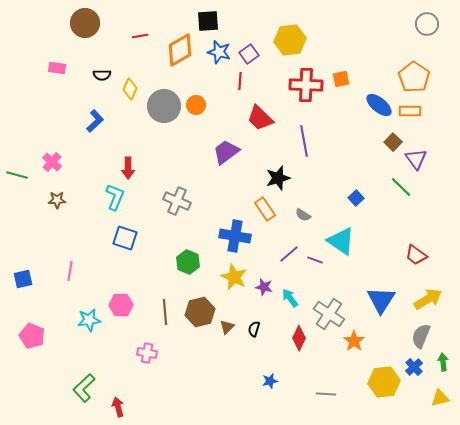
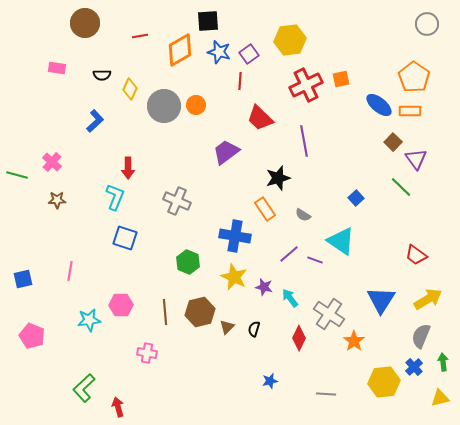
red cross at (306, 85): rotated 28 degrees counterclockwise
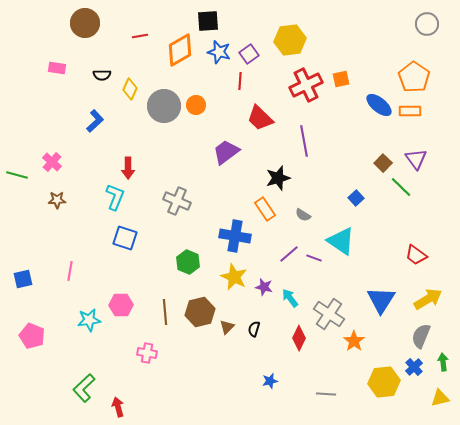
brown square at (393, 142): moved 10 px left, 21 px down
purple line at (315, 260): moved 1 px left, 2 px up
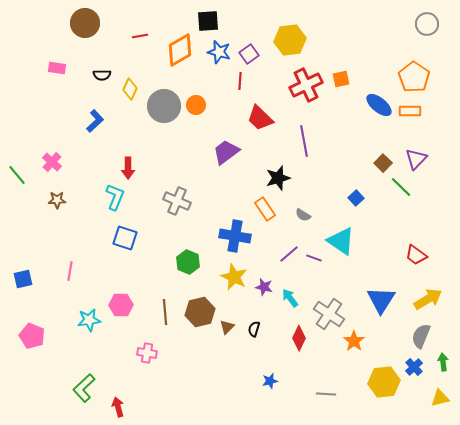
purple triangle at (416, 159): rotated 20 degrees clockwise
green line at (17, 175): rotated 35 degrees clockwise
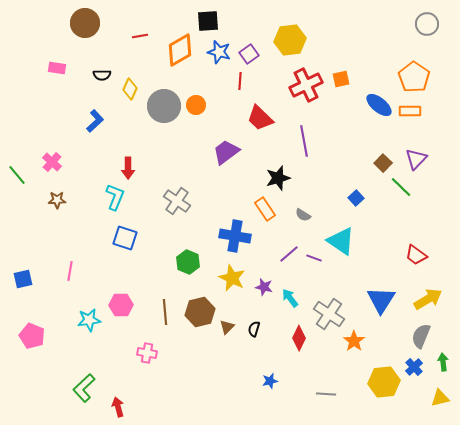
gray cross at (177, 201): rotated 12 degrees clockwise
yellow star at (234, 277): moved 2 px left, 1 px down
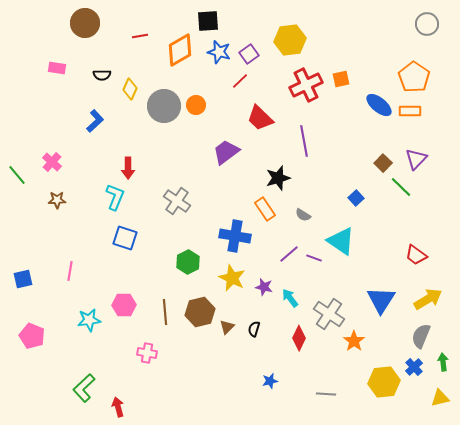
red line at (240, 81): rotated 42 degrees clockwise
green hexagon at (188, 262): rotated 10 degrees clockwise
pink hexagon at (121, 305): moved 3 px right
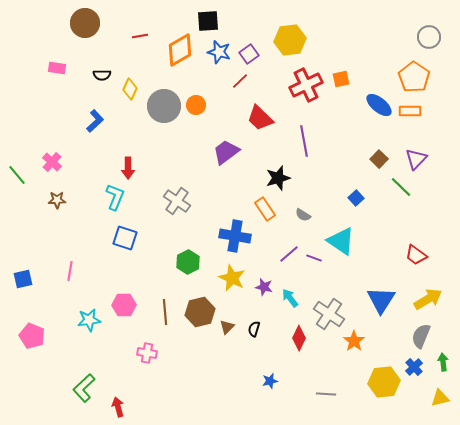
gray circle at (427, 24): moved 2 px right, 13 px down
brown square at (383, 163): moved 4 px left, 4 px up
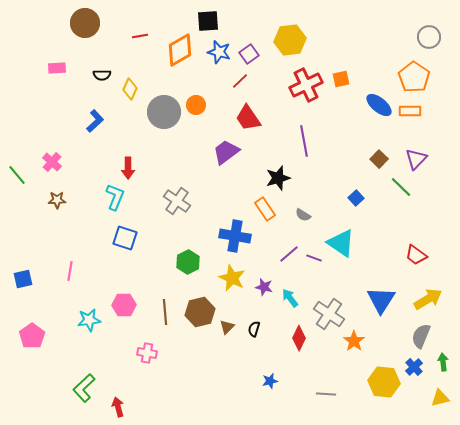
pink rectangle at (57, 68): rotated 12 degrees counterclockwise
gray circle at (164, 106): moved 6 px down
red trapezoid at (260, 118): moved 12 px left; rotated 12 degrees clockwise
cyan triangle at (341, 241): moved 2 px down
pink pentagon at (32, 336): rotated 15 degrees clockwise
yellow hexagon at (384, 382): rotated 12 degrees clockwise
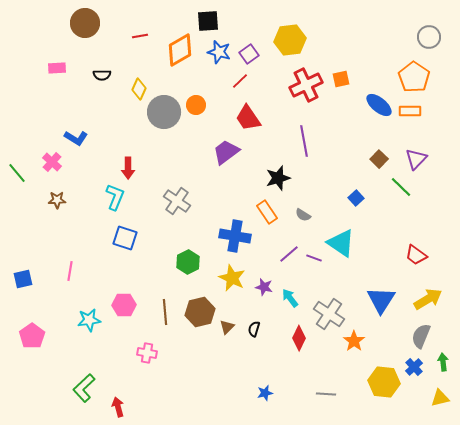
yellow diamond at (130, 89): moved 9 px right
blue L-shape at (95, 121): moved 19 px left, 17 px down; rotated 75 degrees clockwise
green line at (17, 175): moved 2 px up
orange rectangle at (265, 209): moved 2 px right, 3 px down
blue star at (270, 381): moved 5 px left, 12 px down
